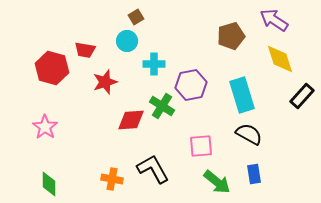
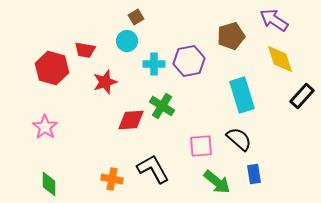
purple hexagon: moved 2 px left, 24 px up
black semicircle: moved 10 px left, 5 px down; rotated 12 degrees clockwise
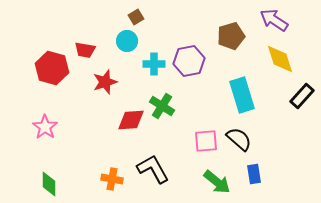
pink square: moved 5 px right, 5 px up
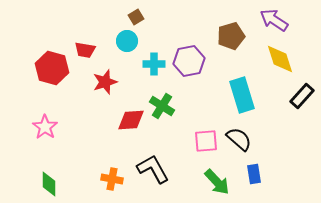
green arrow: rotated 8 degrees clockwise
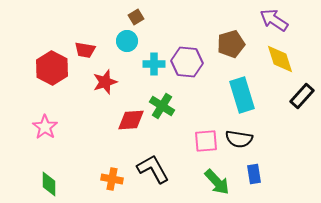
brown pentagon: moved 8 px down
purple hexagon: moved 2 px left, 1 px down; rotated 16 degrees clockwise
red hexagon: rotated 12 degrees clockwise
black semicircle: rotated 148 degrees clockwise
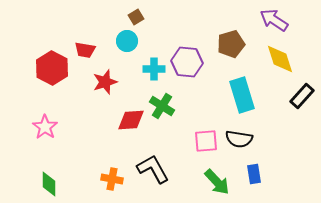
cyan cross: moved 5 px down
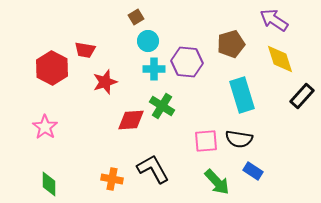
cyan circle: moved 21 px right
blue rectangle: moved 1 px left, 3 px up; rotated 48 degrees counterclockwise
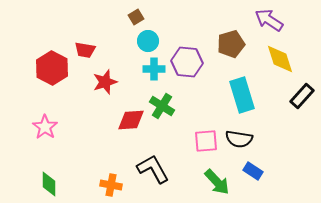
purple arrow: moved 5 px left
orange cross: moved 1 px left, 6 px down
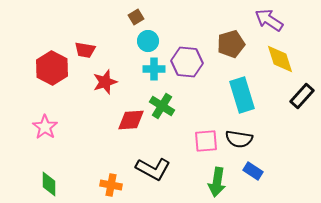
black L-shape: rotated 148 degrees clockwise
green arrow: rotated 52 degrees clockwise
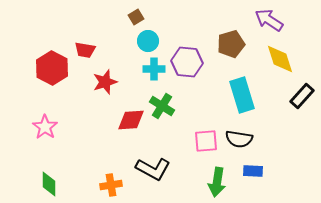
blue rectangle: rotated 30 degrees counterclockwise
orange cross: rotated 20 degrees counterclockwise
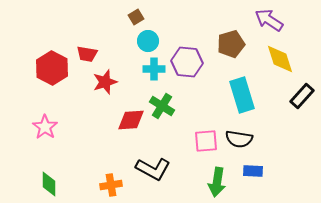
red trapezoid: moved 2 px right, 4 px down
